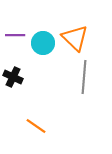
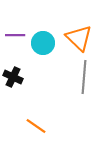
orange triangle: moved 4 px right
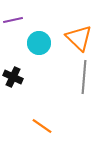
purple line: moved 2 px left, 15 px up; rotated 12 degrees counterclockwise
cyan circle: moved 4 px left
orange line: moved 6 px right
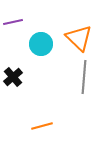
purple line: moved 2 px down
cyan circle: moved 2 px right, 1 px down
black cross: rotated 24 degrees clockwise
orange line: rotated 50 degrees counterclockwise
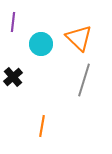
purple line: rotated 72 degrees counterclockwise
gray line: moved 3 px down; rotated 12 degrees clockwise
orange line: rotated 65 degrees counterclockwise
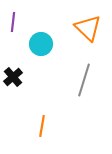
orange triangle: moved 9 px right, 10 px up
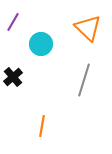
purple line: rotated 24 degrees clockwise
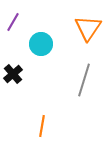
orange triangle: rotated 20 degrees clockwise
black cross: moved 3 px up
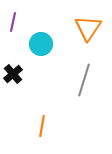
purple line: rotated 18 degrees counterclockwise
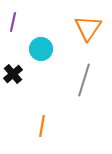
cyan circle: moved 5 px down
